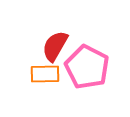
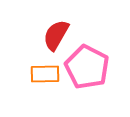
red semicircle: moved 1 px right, 11 px up
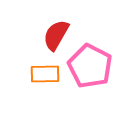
pink pentagon: moved 3 px right, 1 px up
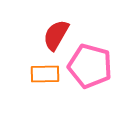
pink pentagon: rotated 12 degrees counterclockwise
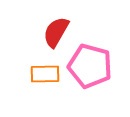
red semicircle: moved 3 px up
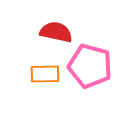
red semicircle: rotated 72 degrees clockwise
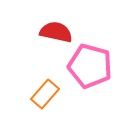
orange rectangle: moved 20 px down; rotated 48 degrees counterclockwise
